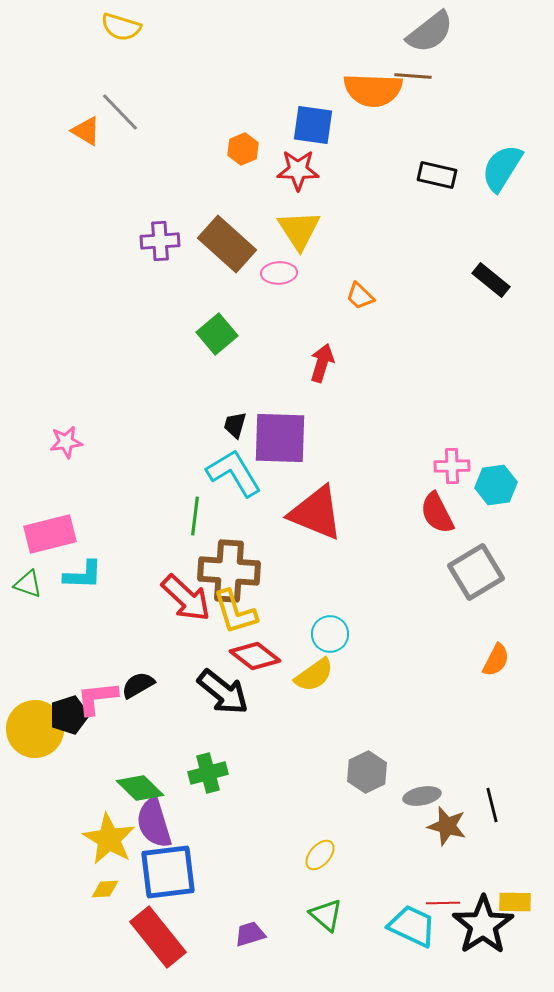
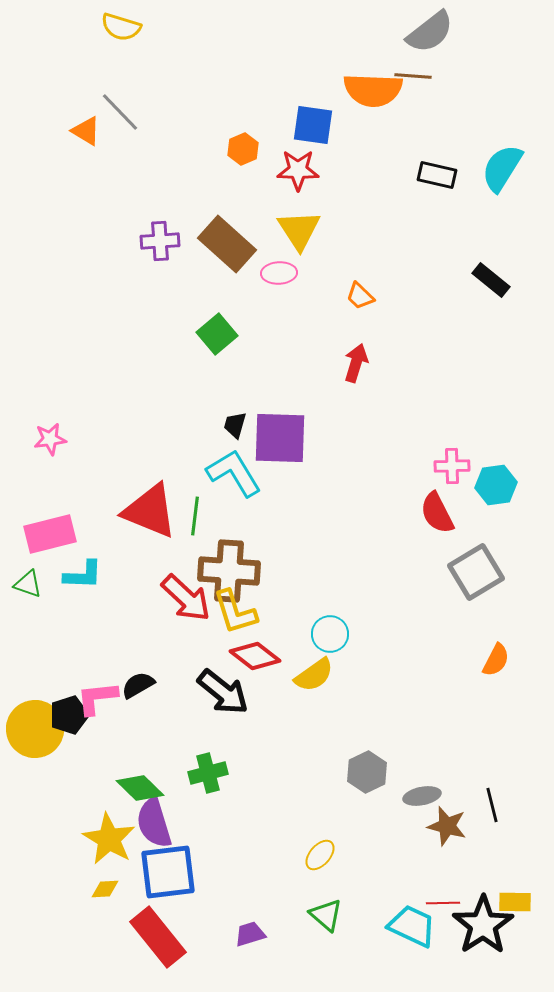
red arrow at (322, 363): moved 34 px right
pink star at (66, 442): moved 16 px left, 3 px up
red triangle at (316, 513): moved 166 px left, 2 px up
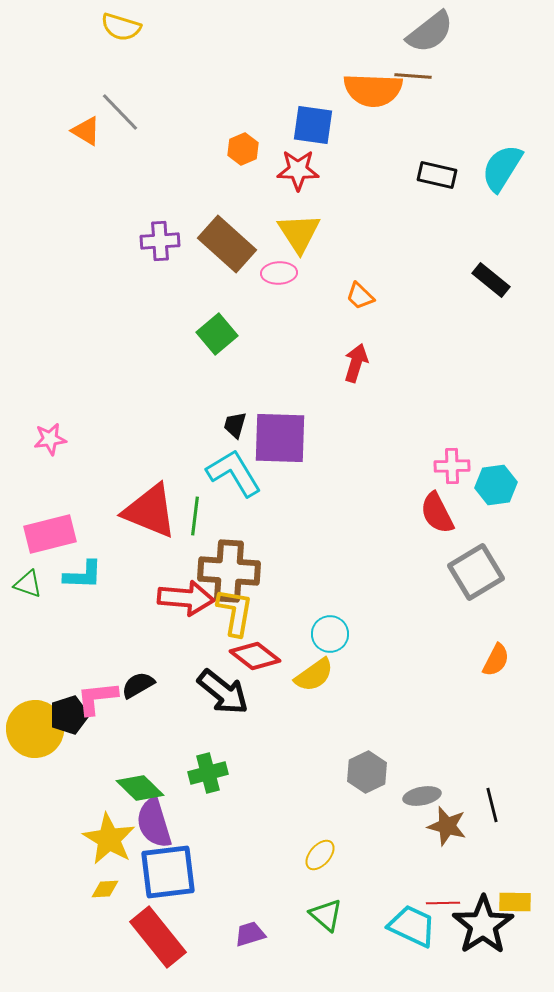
yellow triangle at (299, 230): moved 3 px down
red arrow at (186, 598): rotated 38 degrees counterclockwise
yellow L-shape at (235, 612): rotated 153 degrees counterclockwise
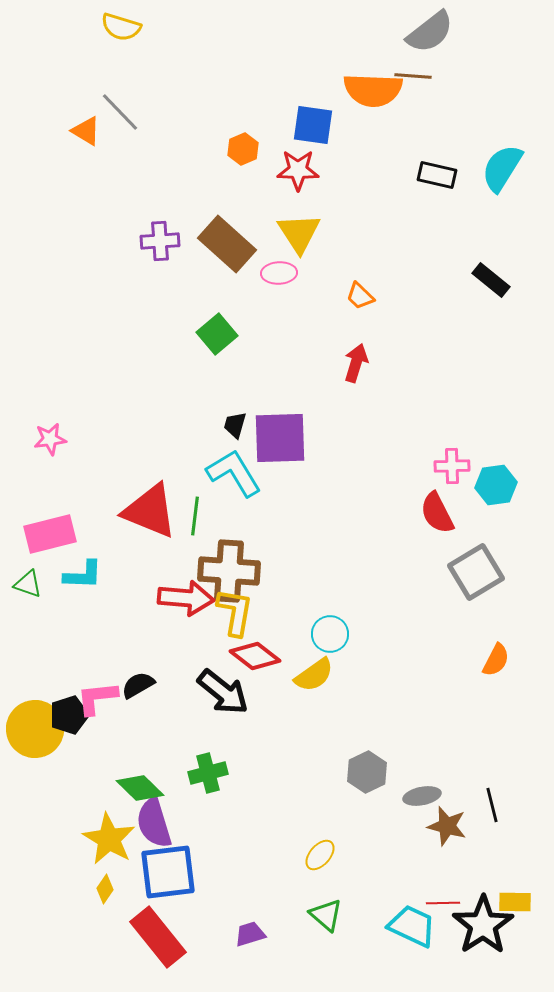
purple square at (280, 438): rotated 4 degrees counterclockwise
yellow diamond at (105, 889): rotated 52 degrees counterclockwise
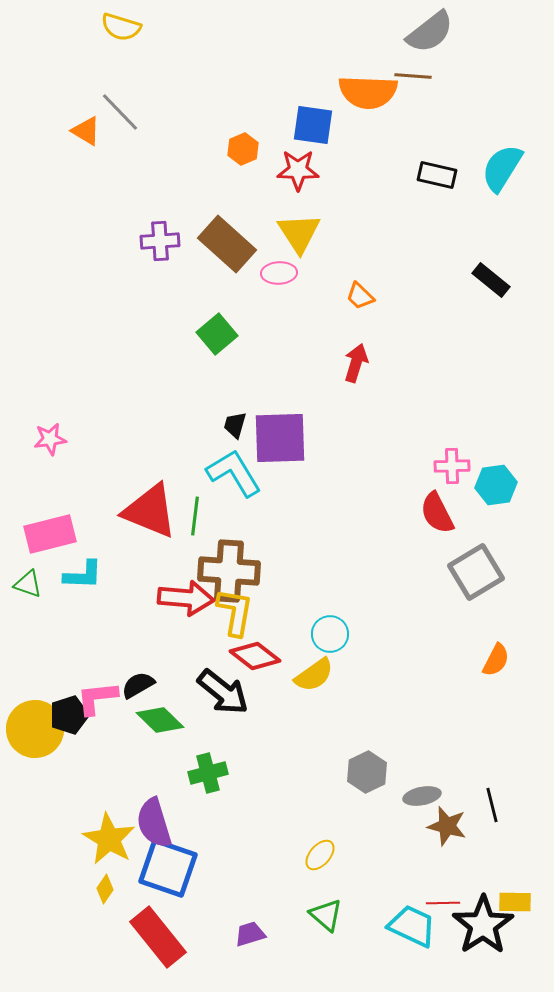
orange semicircle at (373, 90): moved 5 px left, 2 px down
green diamond at (140, 788): moved 20 px right, 68 px up
blue square at (168, 872): moved 4 px up; rotated 26 degrees clockwise
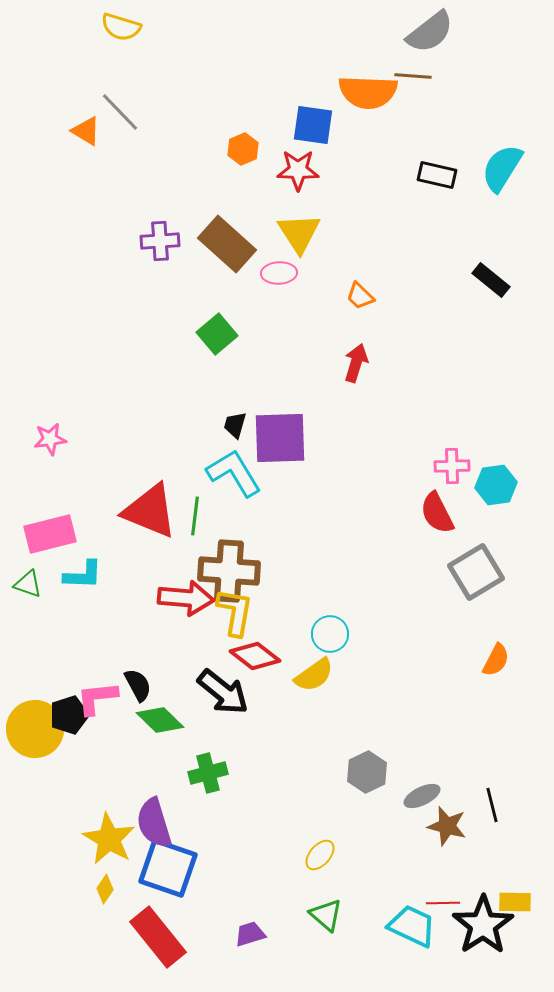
black semicircle at (138, 685): rotated 92 degrees clockwise
gray ellipse at (422, 796): rotated 15 degrees counterclockwise
